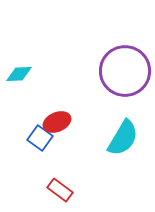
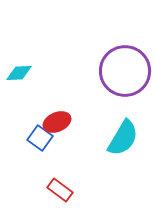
cyan diamond: moved 1 px up
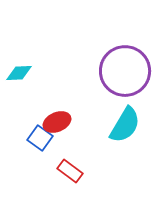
cyan semicircle: moved 2 px right, 13 px up
red rectangle: moved 10 px right, 19 px up
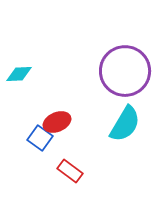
cyan diamond: moved 1 px down
cyan semicircle: moved 1 px up
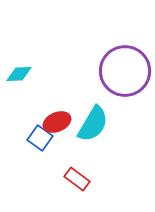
cyan semicircle: moved 32 px left
red rectangle: moved 7 px right, 8 px down
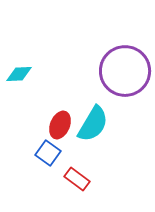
red ellipse: moved 3 px right, 3 px down; rotated 44 degrees counterclockwise
blue square: moved 8 px right, 15 px down
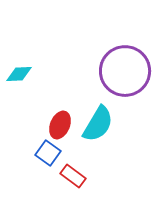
cyan semicircle: moved 5 px right
red rectangle: moved 4 px left, 3 px up
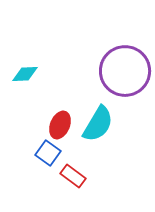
cyan diamond: moved 6 px right
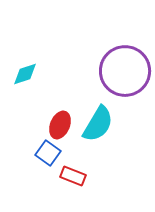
cyan diamond: rotated 16 degrees counterclockwise
red rectangle: rotated 15 degrees counterclockwise
